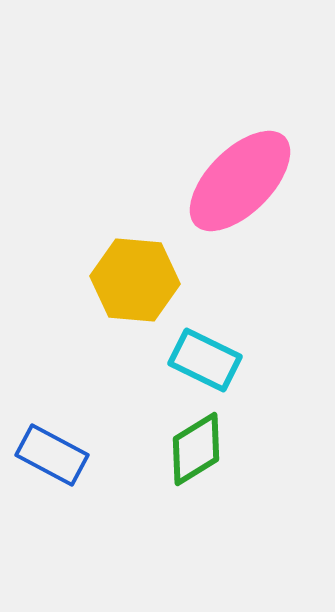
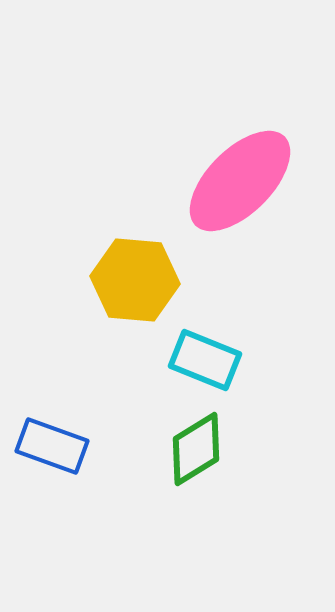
cyan rectangle: rotated 4 degrees counterclockwise
blue rectangle: moved 9 px up; rotated 8 degrees counterclockwise
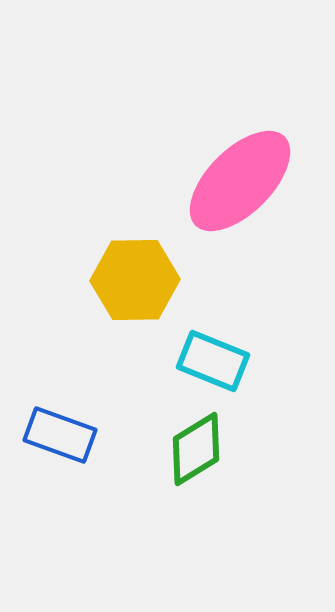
yellow hexagon: rotated 6 degrees counterclockwise
cyan rectangle: moved 8 px right, 1 px down
blue rectangle: moved 8 px right, 11 px up
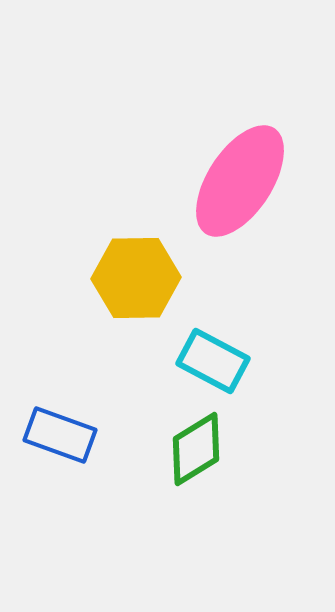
pink ellipse: rotated 12 degrees counterclockwise
yellow hexagon: moved 1 px right, 2 px up
cyan rectangle: rotated 6 degrees clockwise
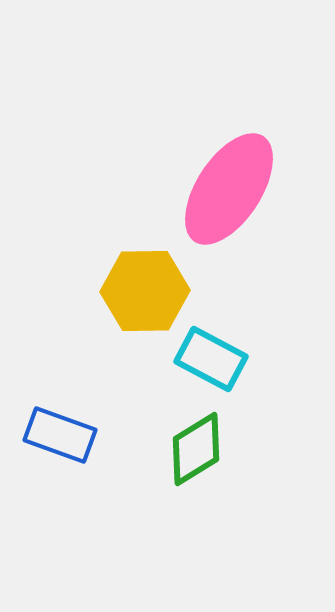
pink ellipse: moved 11 px left, 8 px down
yellow hexagon: moved 9 px right, 13 px down
cyan rectangle: moved 2 px left, 2 px up
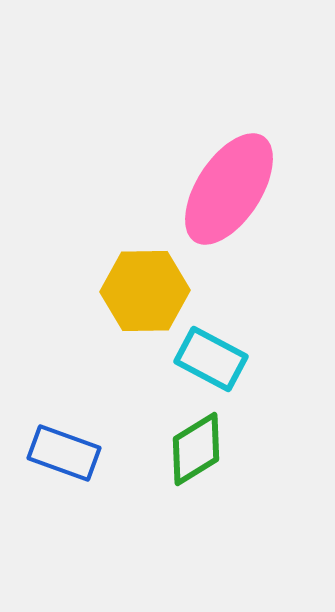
blue rectangle: moved 4 px right, 18 px down
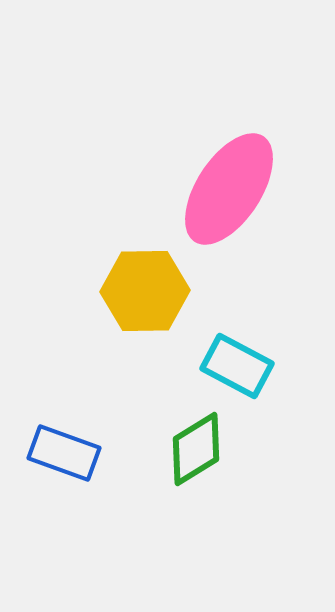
cyan rectangle: moved 26 px right, 7 px down
